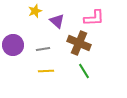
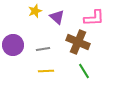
purple triangle: moved 4 px up
brown cross: moved 1 px left, 1 px up
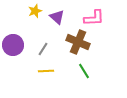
gray line: rotated 48 degrees counterclockwise
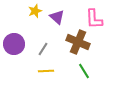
pink L-shape: moved 1 px down; rotated 90 degrees clockwise
purple circle: moved 1 px right, 1 px up
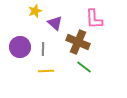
purple triangle: moved 2 px left, 6 px down
purple circle: moved 6 px right, 3 px down
gray line: rotated 32 degrees counterclockwise
green line: moved 4 px up; rotated 21 degrees counterclockwise
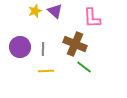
pink L-shape: moved 2 px left, 1 px up
purple triangle: moved 12 px up
brown cross: moved 3 px left, 2 px down
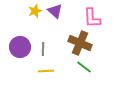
brown cross: moved 5 px right, 1 px up
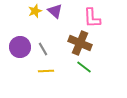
gray line: rotated 32 degrees counterclockwise
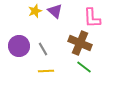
purple circle: moved 1 px left, 1 px up
